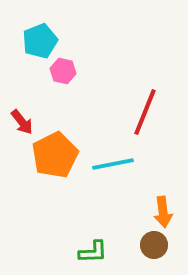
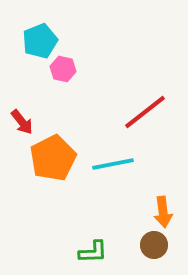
pink hexagon: moved 2 px up
red line: rotated 30 degrees clockwise
orange pentagon: moved 2 px left, 3 px down
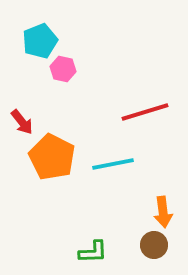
red line: rotated 21 degrees clockwise
orange pentagon: moved 1 px left, 1 px up; rotated 18 degrees counterclockwise
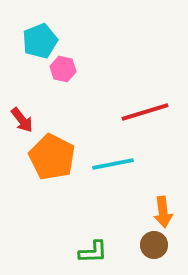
red arrow: moved 2 px up
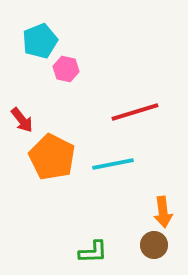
pink hexagon: moved 3 px right
red line: moved 10 px left
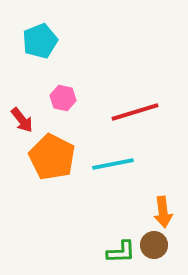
pink hexagon: moved 3 px left, 29 px down
green L-shape: moved 28 px right
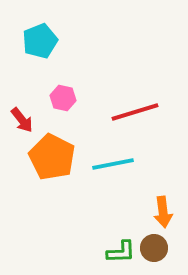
brown circle: moved 3 px down
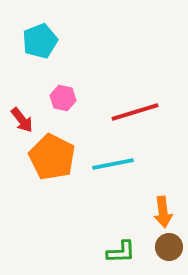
brown circle: moved 15 px right, 1 px up
